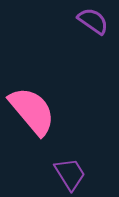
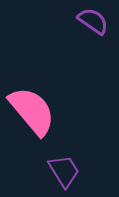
purple trapezoid: moved 6 px left, 3 px up
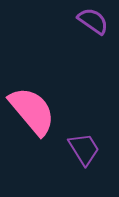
purple trapezoid: moved 20 px right, 22 px up
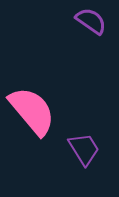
purple semicircle: moved 2 px left
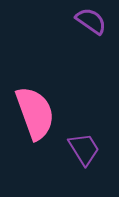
pink semicircle: moved 3 px right, 2 px down; rotated 20 degrees clockwise
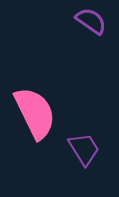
pink semicircle: rotated 6 degrees counterclockwise
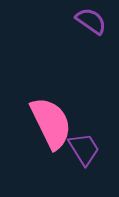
pink semicircle: moved 16 px right, 10 px down
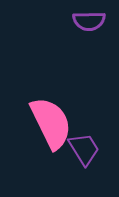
purple semicircle: moved 2 px left; rotated 144 degrees clockwise
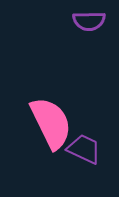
purple trapezoid: rotated 33 degrees counterclockwise
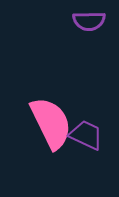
purple trapezoid: moved 2 px right, 14 px up
